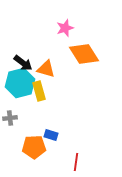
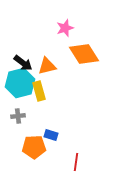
orange triangle: moved 1 px right, 3 px up; rotated 30 degrees counterclockwise
gray cross: moved 8 px right, 2 px up
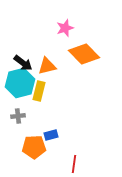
orange diamond: rotated 12 degrees counterclockwise
yellow rectangle: rotated 30 degrees clockwise
blue rectangle: rotated 32 degrees counterclockwise
red line: moved 2 px left, 2 px down
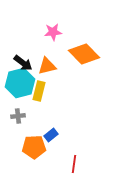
pink star: moved 12 px left, 4 px down; rotated 12 degrees clockwise
blue rectangle: rotated 24 degrees counterclockwise
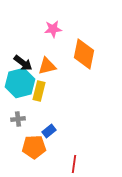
pink star: moved 3 px up
orange diamond: rotated 56 degrees clockwise
gray cross: moved 3 px down
blue rectangle: moved 2 px left, 4 px up
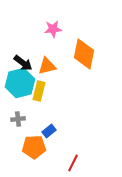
red line: moved 1 px left, 1 px up; rotated 18 degrees clockwise
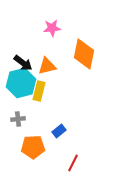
pink star: moved 1 px left, 1 px up
cyan hexagon: moved 1 px right
blue rectangle: moved 10 px right
orange pentagon: moved 1 px left
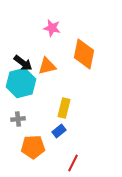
pink star: rotated 18 degrees clockwise
yellow rectangle: moved 25 px right, 17 px down
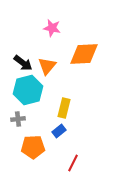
orange diamond: rotated 76 degrees clockwise
orange triangle: rotated 36 degrees counterclockwise
cyan hexagon: moved 7 px right, 7 px down
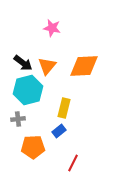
orange diamond: moved 12 px down
